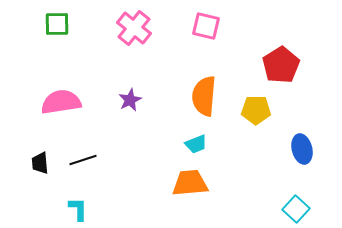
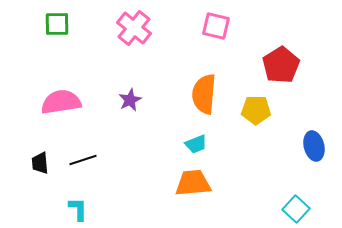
pink square: moved 10 px right
orange semicircle: moved 2 px up
blue ellipse: moved 12 px right, 3 px up
orange trapezoid: moved 3 px right
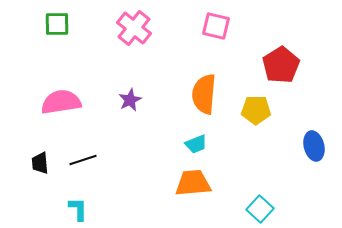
cyan square: moved 36 px left
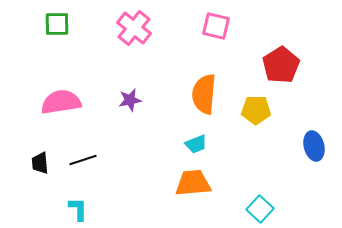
purple star: rotated 15 degrees clockwise
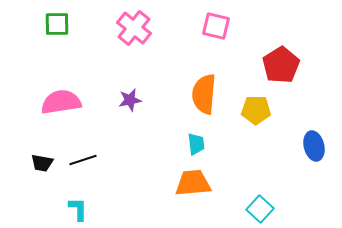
cyan trapezoid: rotated 75 degrees counterclockwise
black trapezoid: moved 2 px right; rotated 75 degrees counterclockwise
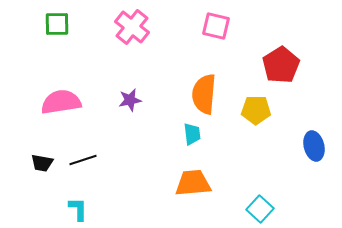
pink cross: moved 2 px left, 1 px up
cyan trapezoid: moved 4 px left, 10 px up
